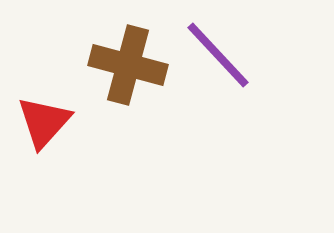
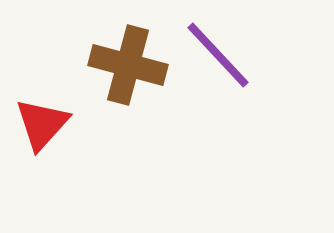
red triangle: moved 2 px left, 2 px down
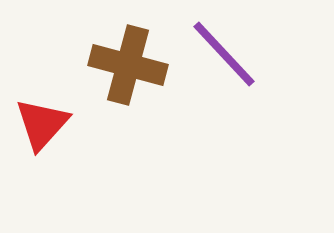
purple line: moved 6 px right, 1 px up
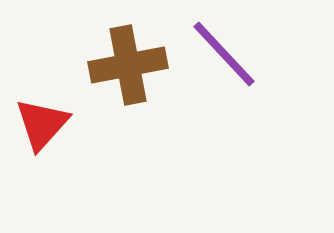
brown cross: rotated 26 degrees counterclockwise
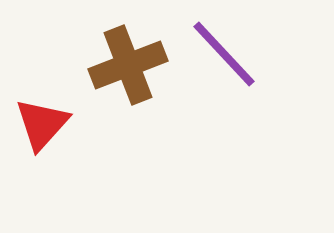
brown cross: rotated 10 degrees counterclockwise
